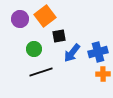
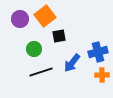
blue arrow: moved 10 px down
orange cross: moved 1 px left, 1 px down
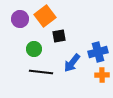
black line: rotated 25 degrees clockwise
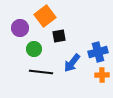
purple circle: moved 9 px down
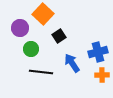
orange square: moved 2 px left, 2 px up; rotated 10 degrees counterclockwise
black square: rotated 24 degrees counterclockwise
green circle: moved 3 px left
blue arrow: rotated 108 degrees clockwise
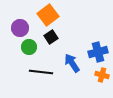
orange square: moved 5 px right, 1 px down; rotated 10 degrees clockwise
black square: moved 8 px left, 1 px down
green circle: moved 2 px left, 2 px up
orange cross: rotated 16 degrees clockwise
